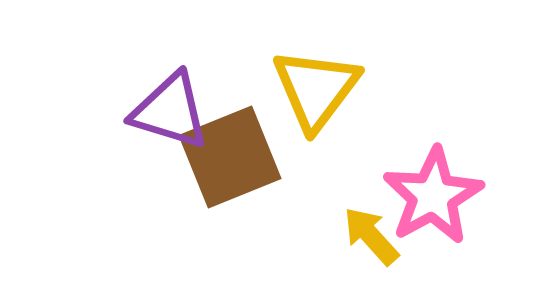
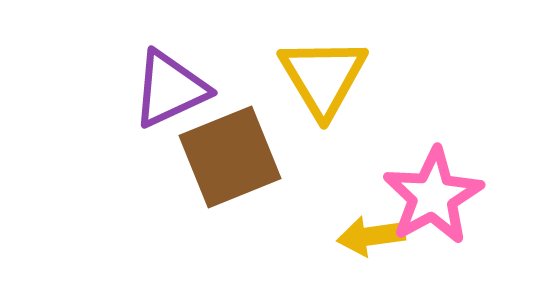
yellow triangle: moved 7 px right, 12 px up; rotated 8 degrees counterclockwise
purple triangle: moved 22 px up; rotated 42 degrees counterclockwise
yellow arrow: rotated 56 degrees counterclockwise
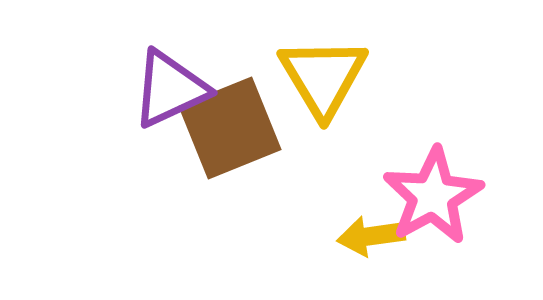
brown square: moved 29 px up
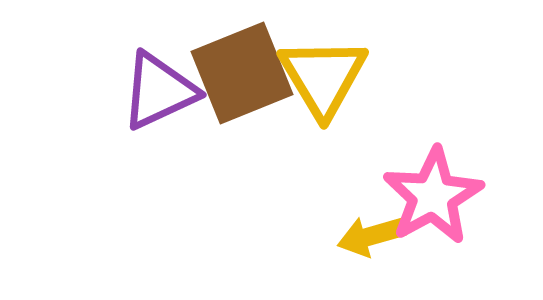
purple triangle: moved 11 px left, 2 px down
brown square: moved 12 px right, 55 px up
yellow arrow: rotated 8 degrees counterclockwise
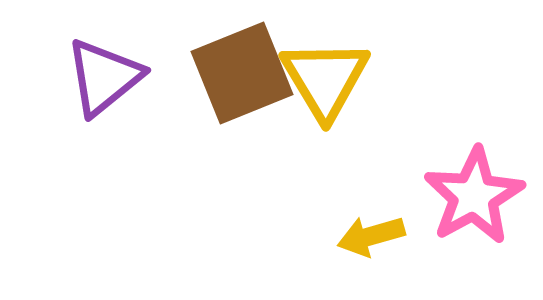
yellow triangle: moved 2 px right, 2 px down
purple triangle: moved 55 px left, 14 px up; rotated 14 degrees counterclockwise
pink star: moved 41 px right
